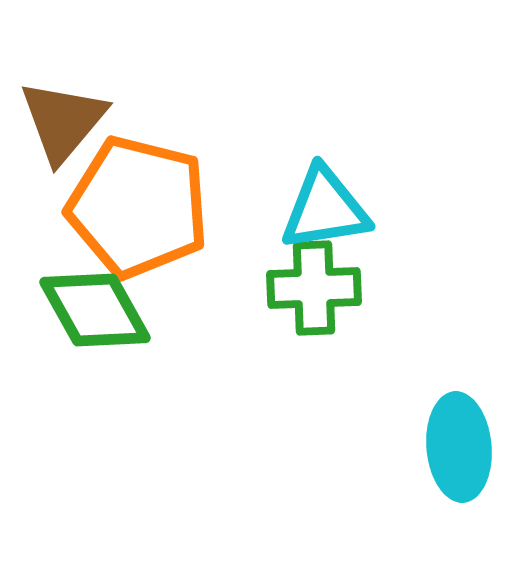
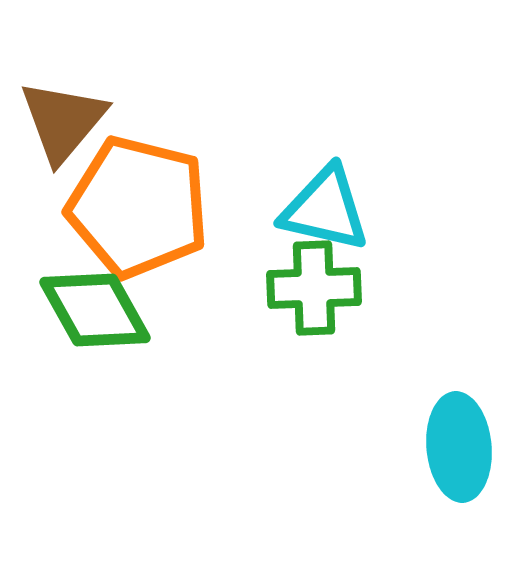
cyan triangle: rotated 22 degrees clockwise
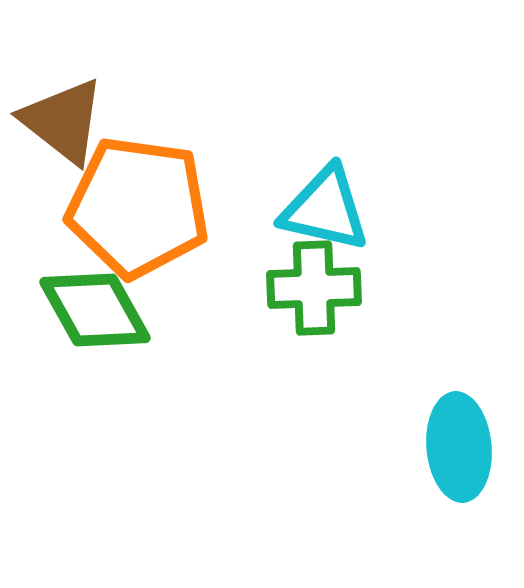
brown triangle: rotated 32 degrees counterclockwise
orange pentagon: rotated 6 degrees counterclockwise
